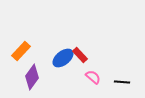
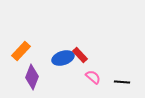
blue ellipse: rotated 20 degrees clockwise
purple diamond: rotated 15 degrees counterclockwise
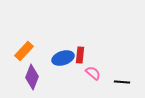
orange rectangle: moved 3 px right
red rectangle: rotated 49 degrees clockwise
pink semicircle: moved 4 px up
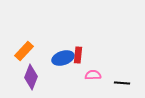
red rectangle: moved 2 px left
pink semicircle: moved 2 px down; rotated 42 degrees counterclockwise
purple diamond: moved 1 px left
black line: moved 1 px down
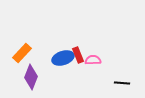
orange rectangle: moved 2 px left, 2 px down
red rectangle: rotated 28 degrees counterclockwise
pink semicircle: moved 15 px up
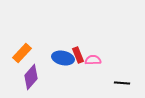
blue ellipse: rotated 30 degrees clockwise
purple diamond: rotated 20 degrees clockwise
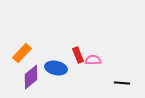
blue ellipse: moved 7 px left, 10 px down
purple diamond: rotated 10 degrees clockwise
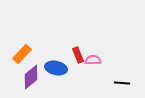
orange rectangle: moved 1 px down
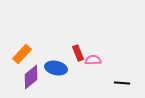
red rectangle: moved 2 px up
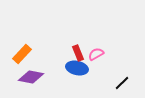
pink semicircle: moved 3 px right, 6 px up; rotated 28 degrees counterclockwise
blue ellipse: moved 21 px right
purple diamond: rotated 50 degrees clockwise
black line: rotated 49 degrees counterclockwise
